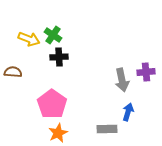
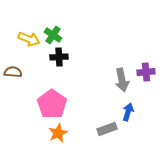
gray rectangle: rotated 18 degrees counterclockwise
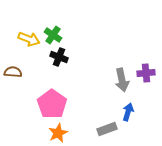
black cross: rotated 24 degrees clockwise
purple cross: moved 1 px down
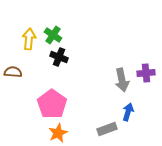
yellow arrow: rotated 105 degrees counterclockwise
